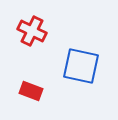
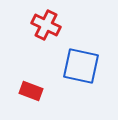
red cross: moved 14 px right, 6 px up
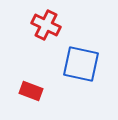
blue square: moved 2 px up
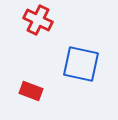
red cross: moved 8 px left, 5 px up
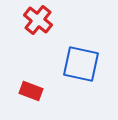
red cross: rotated 12 degrees clockwise
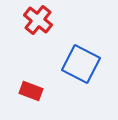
blue square: rotated 15 degrees clockwise
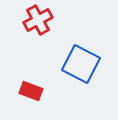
red cross: rotated 24 degrees clockwise
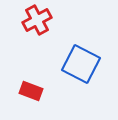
red cross: moved 1 px left
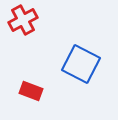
red cross: moved 14 px left
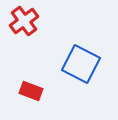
red cross: moved 1 px right, 1 px down; rotated 8 degrees counterclockwise
